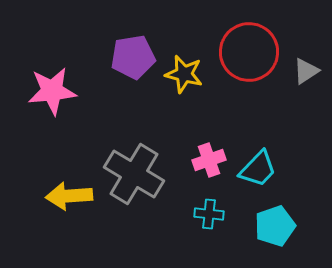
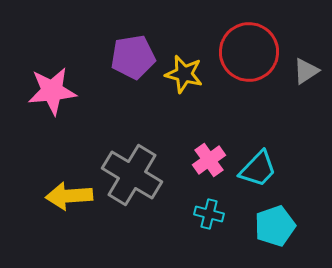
pink cross: rotated 16 degrees counterclockwise
gray cross: moved 2 px left, 1 px down
cyan cross: rotated 8 degrees clockwise
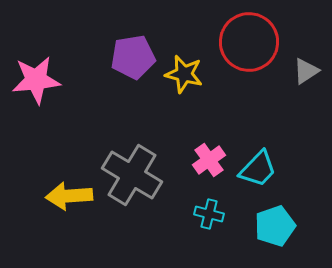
red circle: moved 10 px up
pink star: moved 16 px left, 11 px up
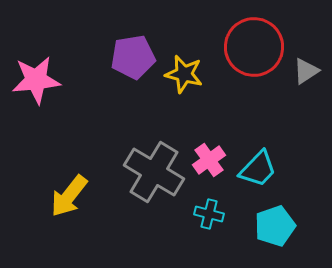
red circle: moved 5 px right, 5 px down
gray cross: moved 22 px right, 3 px up
yellow arrow: rotated 48 degrees counterclockwise
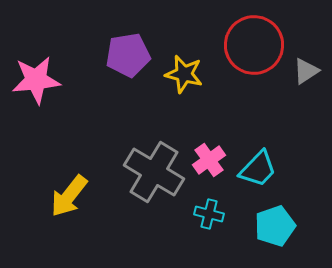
red circle: moved 2 px up
purple pentagon: moved 5 px left, 2 px up
